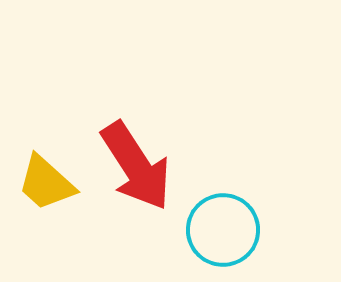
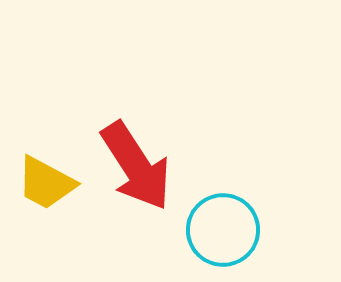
yellow trapezoid: rotated 14 degrees counterclockwise
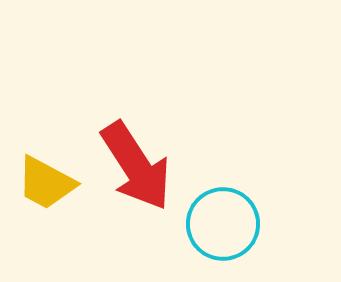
cyan circle: moved 6 px up
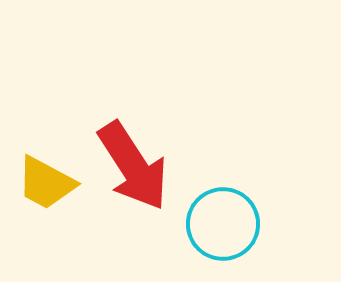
red arrow: moved 3 px left
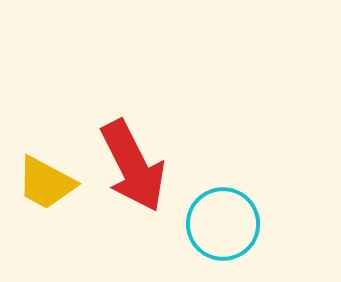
red arrow: rotated 6 degrees clockwise
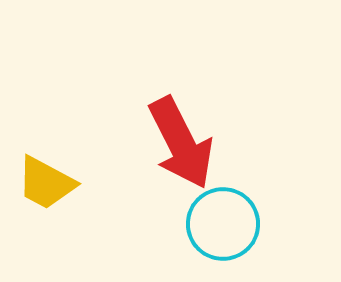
red arrow: moved 48 px right, 23 px up
